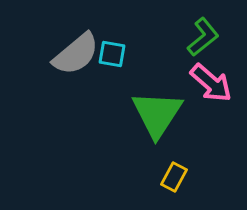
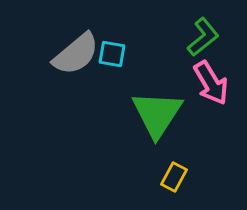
pink arrow: rotated 18 degrees clockwise
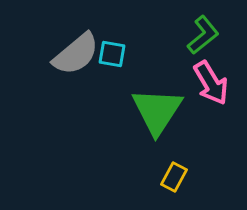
green L-shape: moved 2 px up
green triangle: moved 3 px up
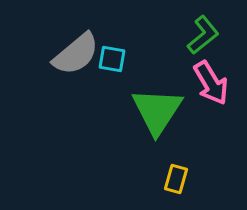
cyan square: moved 5 px down
yellow rectangle: moved 2 px right, 2 px down; rotated 12 degrees counterclockwise
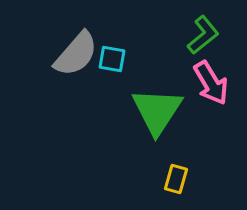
gray semicircle: rotated 9 degrees counterclockwise
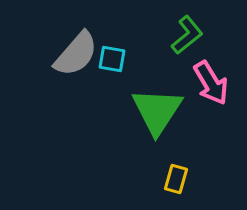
green L-shape: moved 16 px left
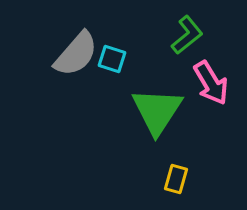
cyan square: rotated 8 degrees clockwise
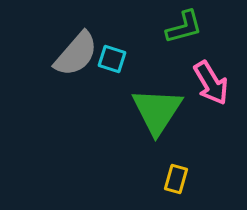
green L-shape: moved 3 px left, 8 px up; rotated 24 degrees clockwise
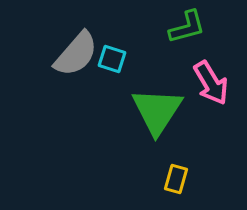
green L-shape: moved 3 px right
